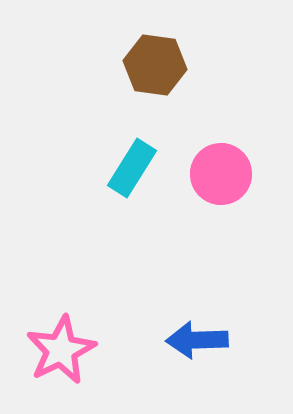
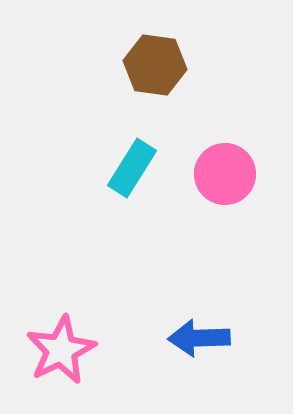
pink circle: moved 4 px right
blue arrow: moved 2 px right, 2 px up
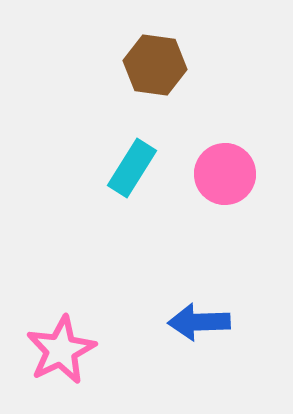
blue arrow: moved 16 px up
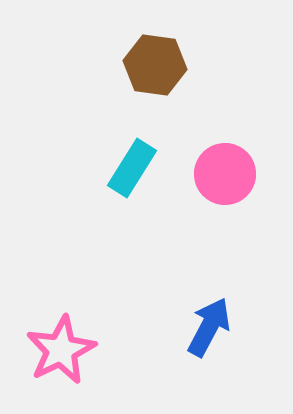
blue arrow: moved 10 px right, 5 px down; rotated 120 degrees clockwise
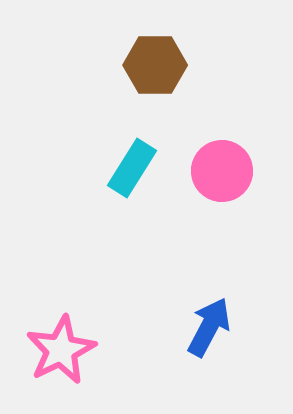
brown hexagon: rotated 8 degrees counterclockwise
pink circle: moved 3 px left, 3 px up
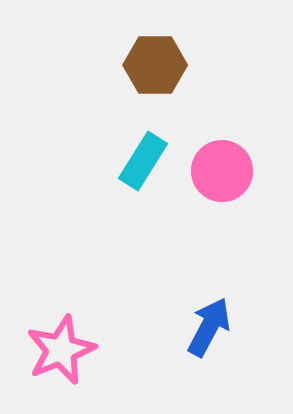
cyan rectangle: moved 11 px right, 7 px up
pink star: rotated 4 degrees clockwise
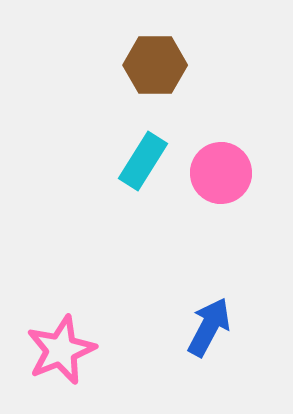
pink circle: moved 1 px left, 2 px down
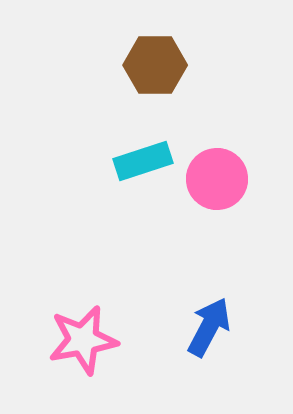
cyan rectangle: rotated 40 degrees clockwise
pink circle: moved 4 px left, 6 px down
pink star: moved 22 px right, 10 px up; rotated 12 degrees clockwise
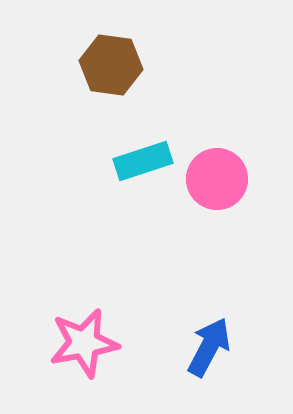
brown hexagon: moved 44 px left; rotated 8 degrees clockwise
blue arrow: moved 20 px down
pink star: moved 1 px right, 3 px down
